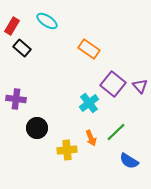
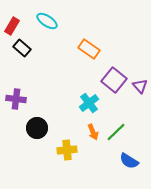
purple square: moved 1 px right, 4 px up
orange arrow: moved 2 px right, 6 px up
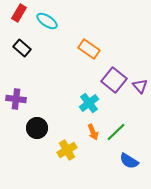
red rectangle: moved 7 px right, 13 px up
yellow cross: rotated 24 degrees counterclockwise
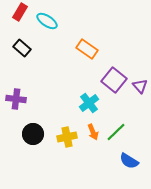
red rectangle: moved 1 px right, 1 px up
orange rectangle: moved 2 px left
black circle: moved 4 px left, 6 px down
yellow cross: moved 13 px up; rotated 18 degrees clockwise
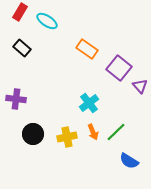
purple square: moved 5 px right, 12 px up
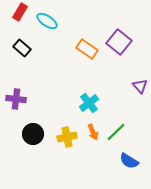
purple square: moved 26 px up
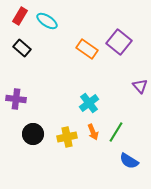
red rectangle: moved 4 px down
green line: rotated 15 degrees counterclockwise
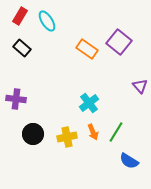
cyan ellipse: rotated 25 degrees clockwise
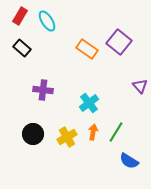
purple cross: moved 27 px right, 9 px up
orange arrow: rotated 147 degrees counterclockwise
yellow cross: rotated 18 degrees counterclockwise
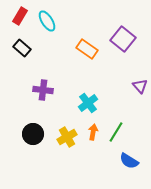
purple square: moved 4 px right, 3 px up
cyan cross: moved 1 px left
